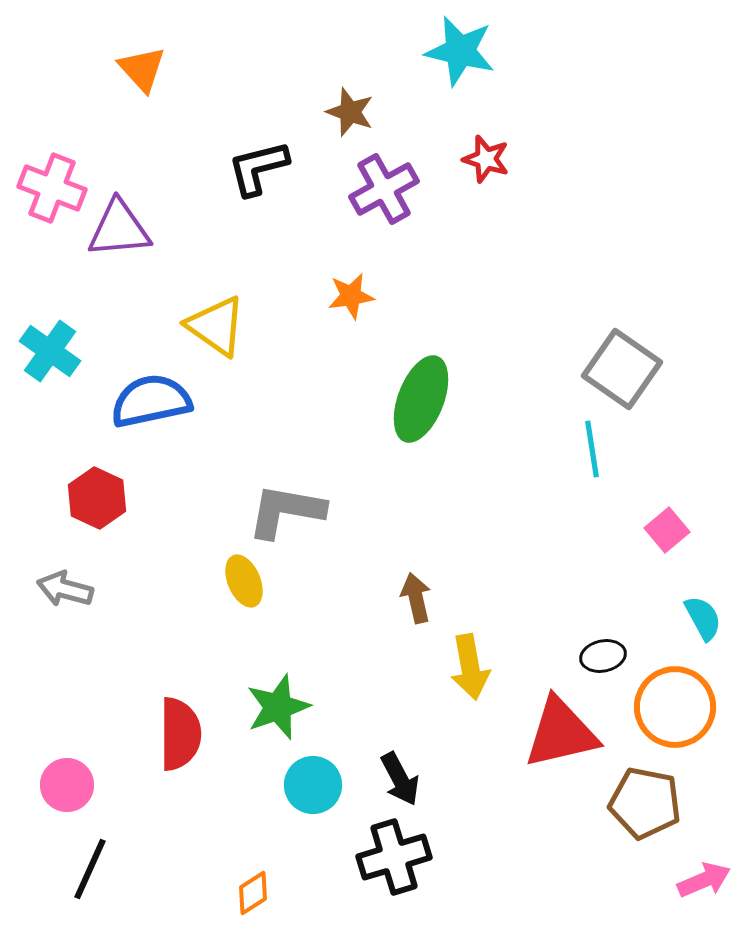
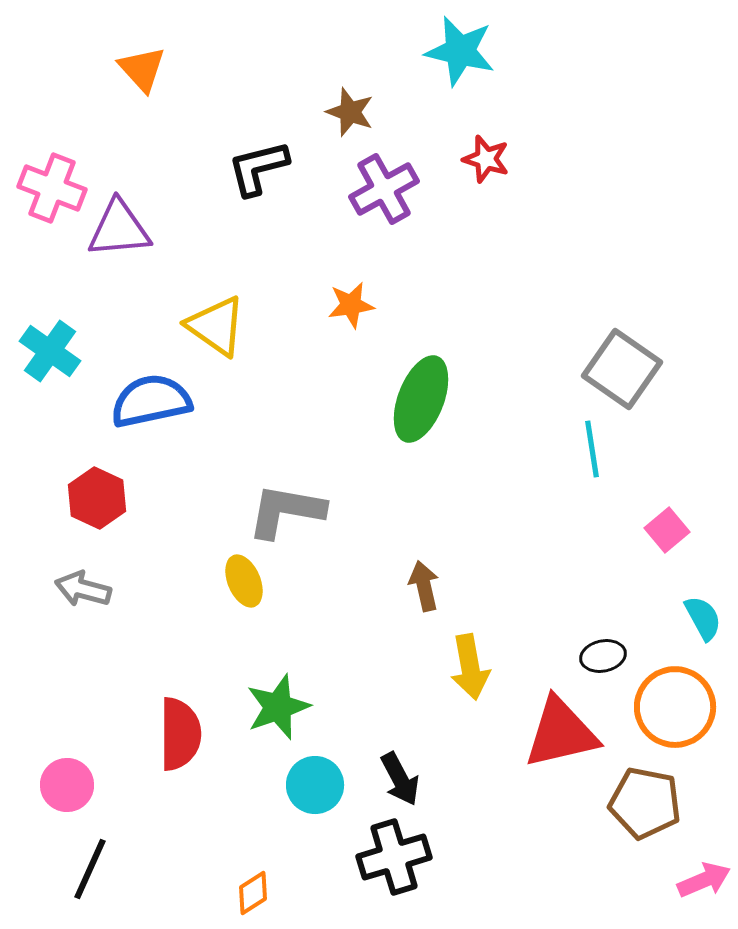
orange star: moved 9 px down
gray arrow: moved 18 px right
brown arrow: moved 8 px right, 12 px up
cyan circle: moved 2 px right
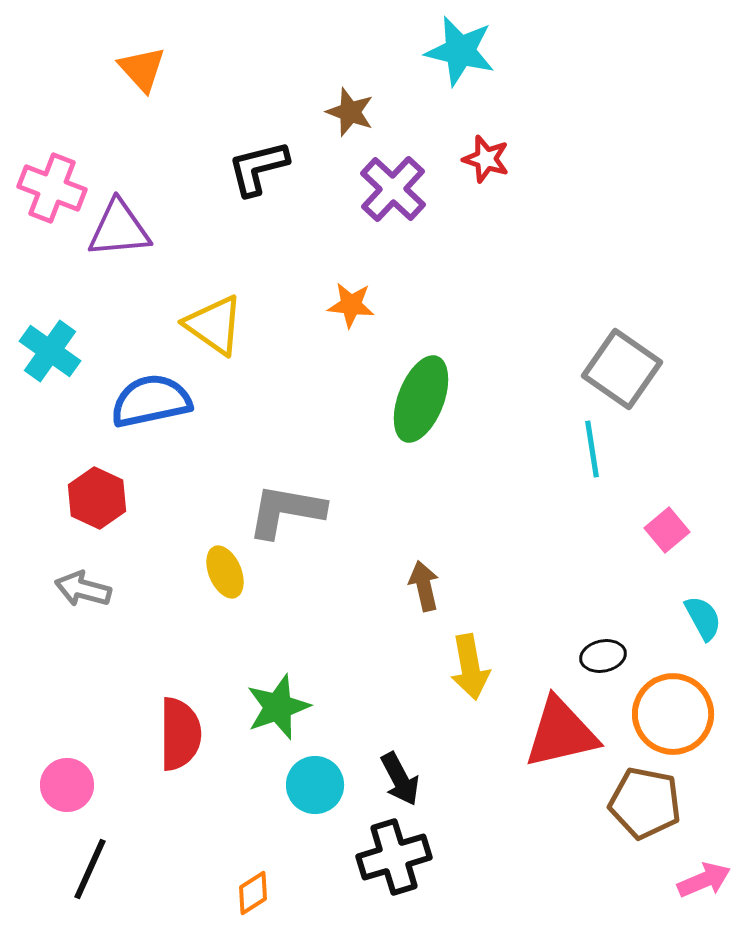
purple cross: moved 9 px right; rotated 18 degrees counterclockwise
orange star: rotated 15 degrees clockwise
yellow triangle: moved 2 px left, 1 px up
yellow ellipse: moved 19 px left, 9 px up
orange circle: moved 2 px left, 7 px down
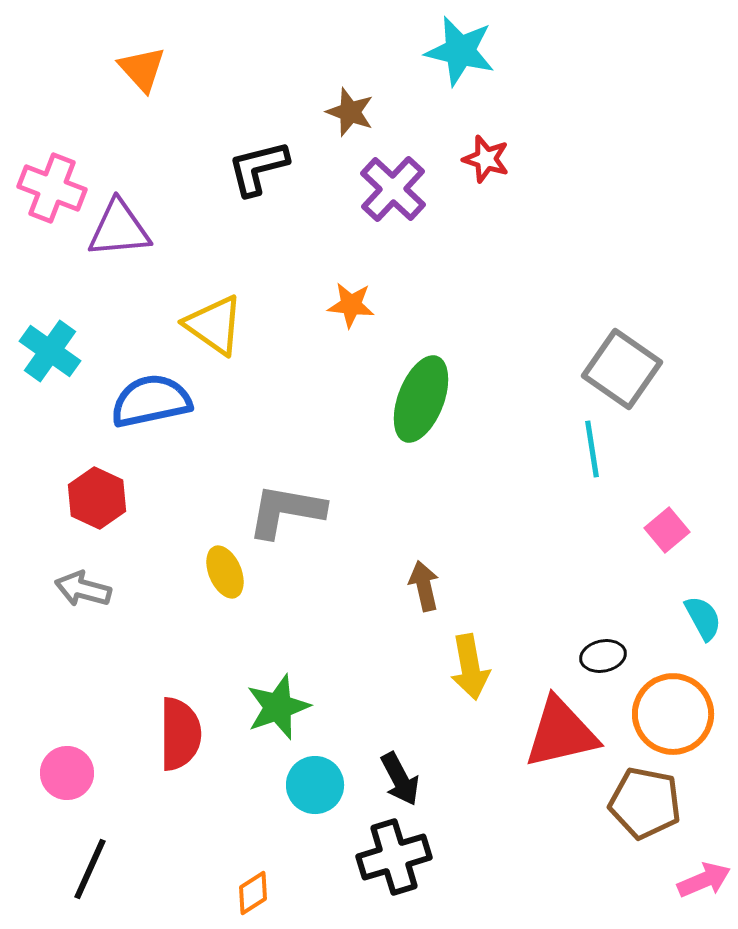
pink circle: moved 12 px up
